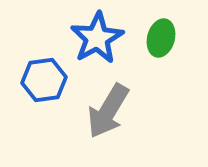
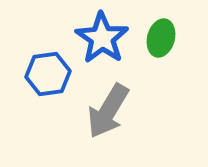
blue star: moved 5 px right; rotated 8 degrees counterclockwise
blue hexagon: moved 4 px right, 6 px up
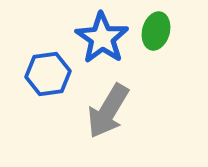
green ellipse: moved 5 px left, 7 px up
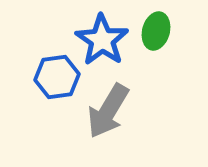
blue star: moved 2 px down
blue hexagon: moved 9 px right, 3 px down
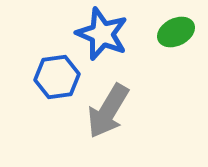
green ellipse: moved 20 px right, 1 px down; rotated 48 degrees clockwise
blue star: moved 6 px up; rotated 12 degrees counterclockwise
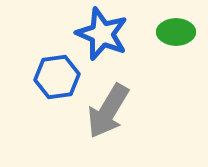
green ellipse: rotated 27 degrees clockwise
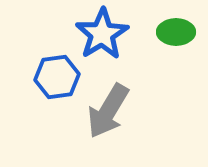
blue star: rotated 18 degrees clockwise
